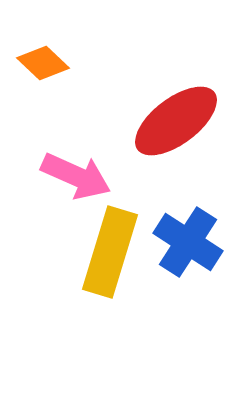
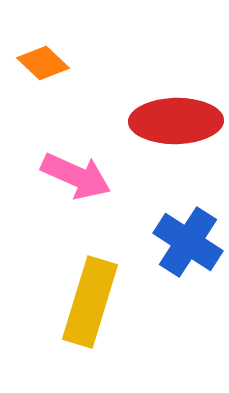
red ellipse: rotated 36 degrees clockwise
yellow rectangle: moved 20 px left, 50 px down
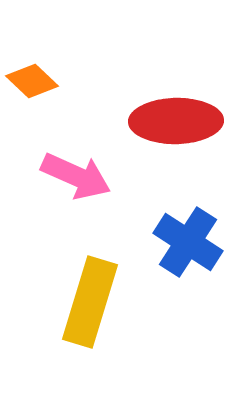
orange diamond: moved 11 px left, 18 px down
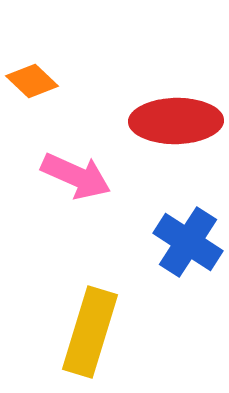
yellow rectangle: moved 30 px down
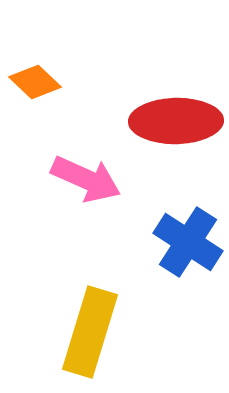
orange diamond: moved 3 px right, 1 px down
pink arrow: moved 10 px right, 3 px down
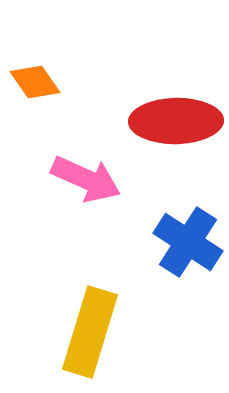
orange diamond: rotated 12 degrees clockwise
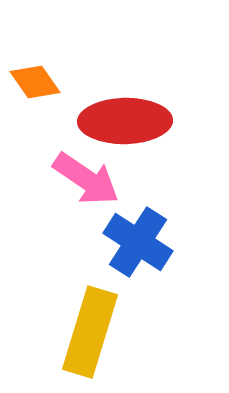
red ellipse: moved 51 px left
pink arrow: rotated 10 degrees clockwise
blue cross: moved 50 px left
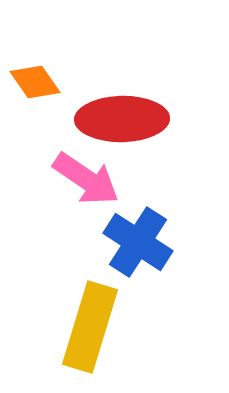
red ellipse: moved 3 px left, 2 px up
yellow rectangle: moved 5 px up
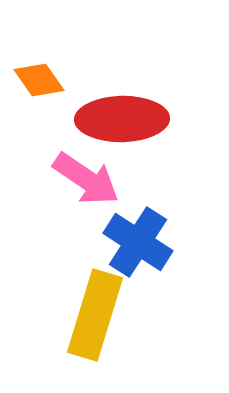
orange diamond: moved 4 px right, 2 px up
yellow rectangle: moved 5 px right, 12 px up
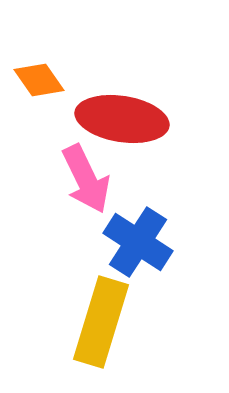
red ellipse: rotated 10 degrees clockwise
pink arrow: rotated 30 degrees clockwise
yellow rectangle: moved 6 px right, 7 px down
